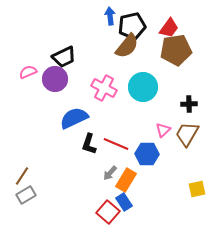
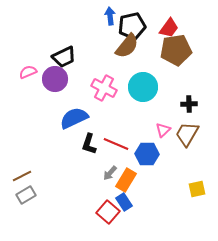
brown line: rotated 30 degrees clockwise
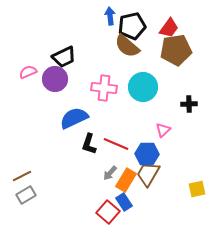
brown semicircle: rotated 92 degrees clockwise
pink cross: rotated 20 degrees counterclockwise
brown trapezoid: moved 39 px left, 40 px down
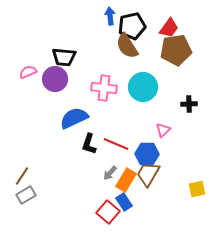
brown semicircle: rotated 16 degrees clockwise
black trapezoid: rotated 30 degrees clockwise
brown line: rotated 30 degrees counterclockwise
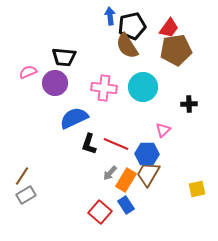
purple circle: moved 4 px down
blue rectangle: moved 2 px right, 3 px down
red square: moved 8 px left
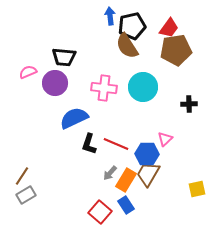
pink triangle: moved 2 px right, 9 px down
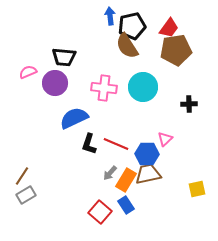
brown trapezoid: rotated 48 degrees clockwise
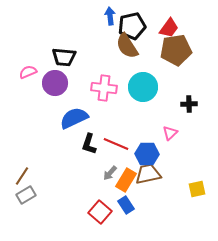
pink triangle: moved 5 px right, 6 px up
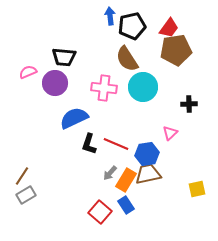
brown semicircle: moved 13 px down
blue hexagon: rotated 10 degrees counterclockwise
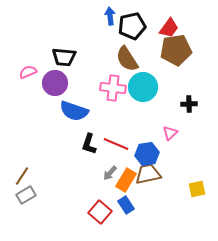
pink cross: moved 9 px right
blue semicircle: moved 7 px up; rotated 136 degrees counterclockwise
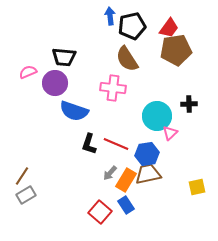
cyan circle: moved 14 px right, 29 px down
yellow square: moved 2 px up
